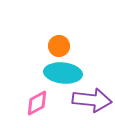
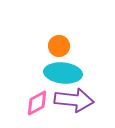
purple arrow: moved 18 px left
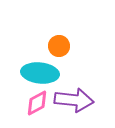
cyan ellipse: moved 23 px left
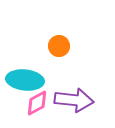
cyan ellipse: moved 15 px left, 7 px down
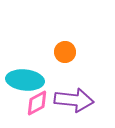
orange circle: moved 6 px right, 6 px down
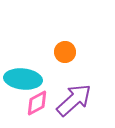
cyan ellipse: moved 2 px left, 1 px up
purple arrow: rotated 48 degrees counterclockwise
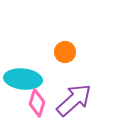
pink diamond: rotated 44 degrees counterclockwise
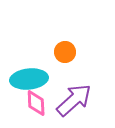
cyan ellipse: moved 6 px right; rotated 12 degrees counterclockwise
pink diamond: moved 1 px left; rotated 20 degrees counterclockwise
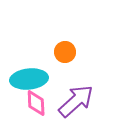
purple arrow: moved 2 px right, 1 px down
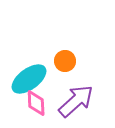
orange circle: moved 9 px down
cyan ellipse: rotated 30 degrees counterclockwise
